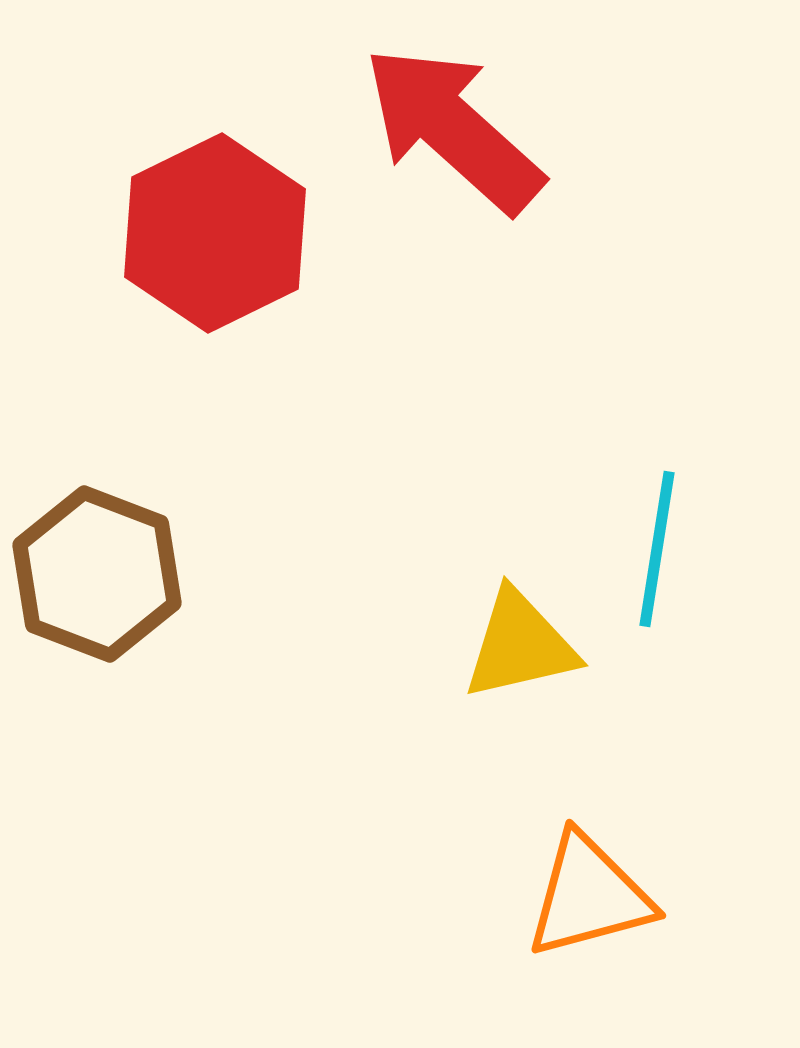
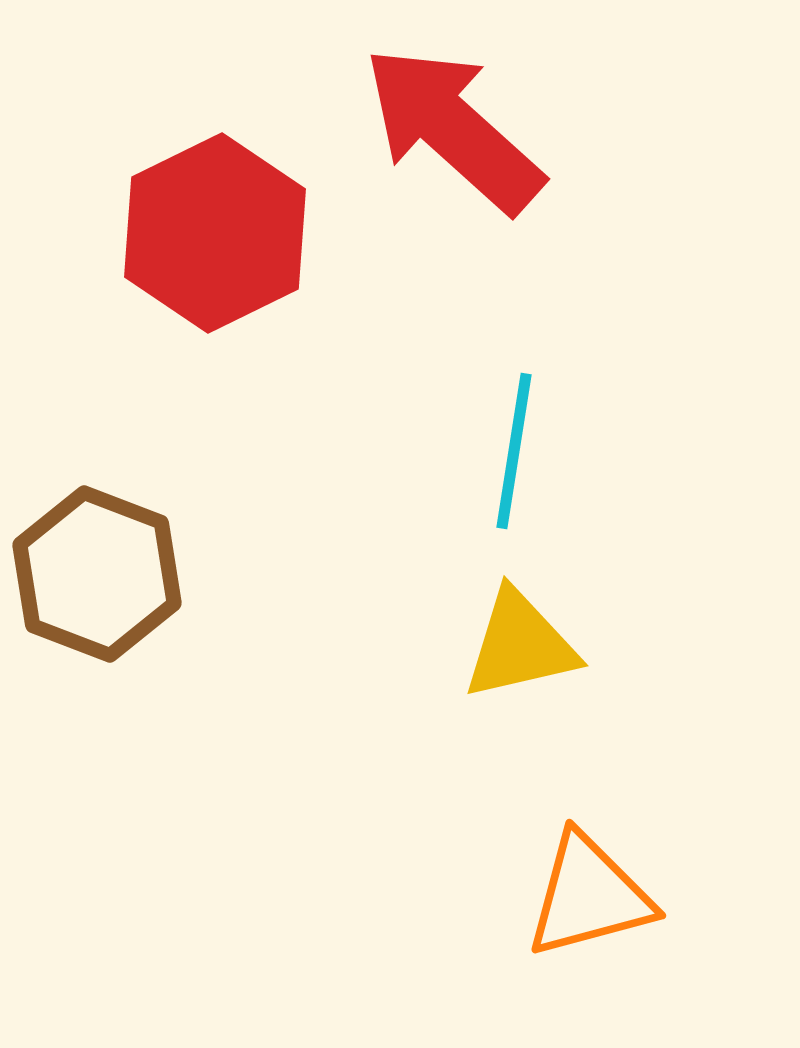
cyan line: moved 143 px left, 98 px up
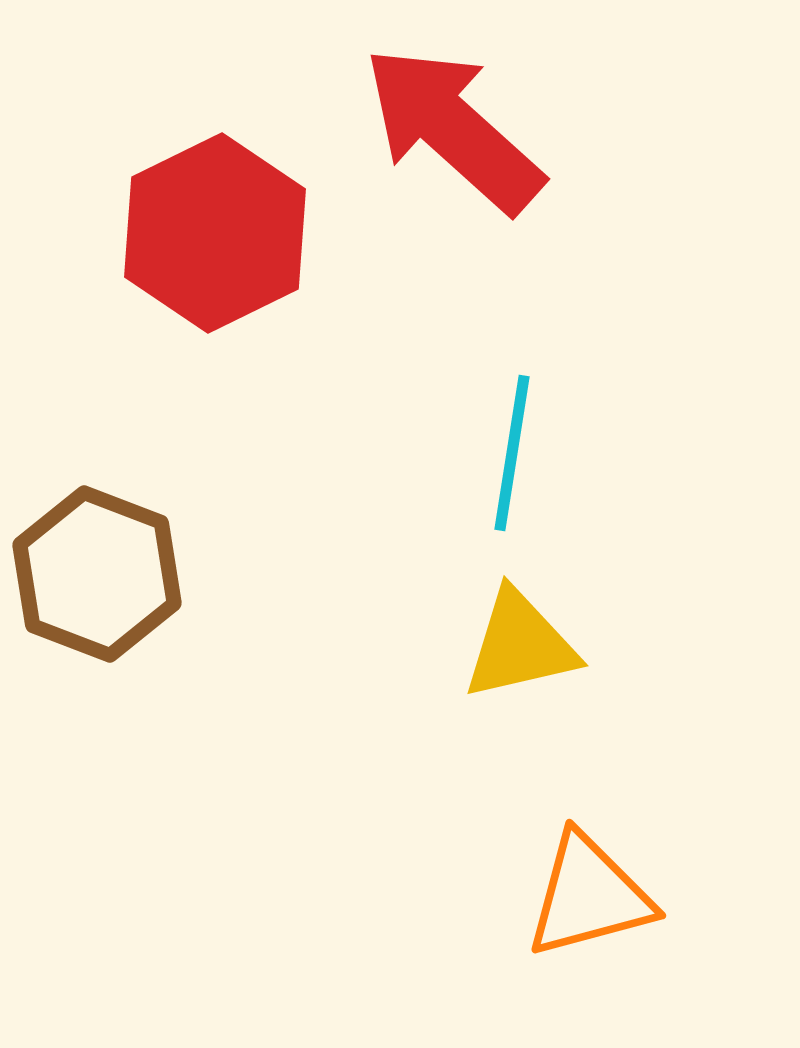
cyan line: moved 2 px left, 2 px down
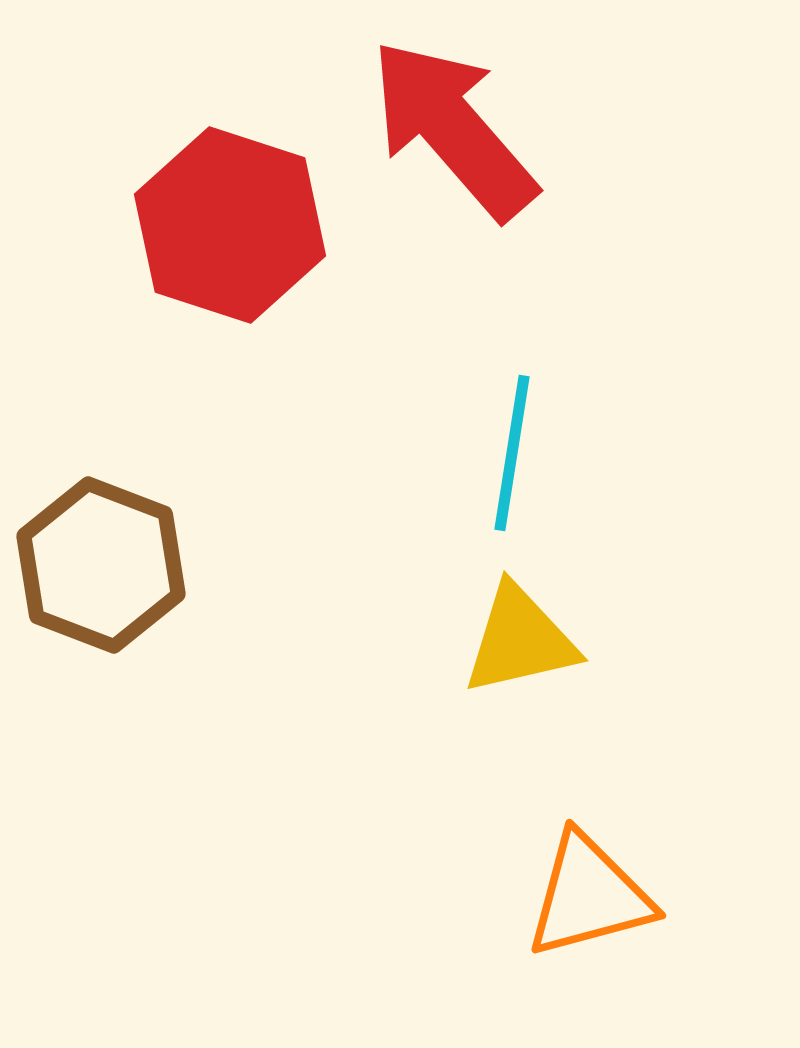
red arrow: rotated 7 degrees clockwise
red hexagon: moved 15 px right, 8 px up; rotated 16 degrees counterclockwise
brown hexagon: moved 4 px right, 9 px up
yellow triangle: moved 5 px up
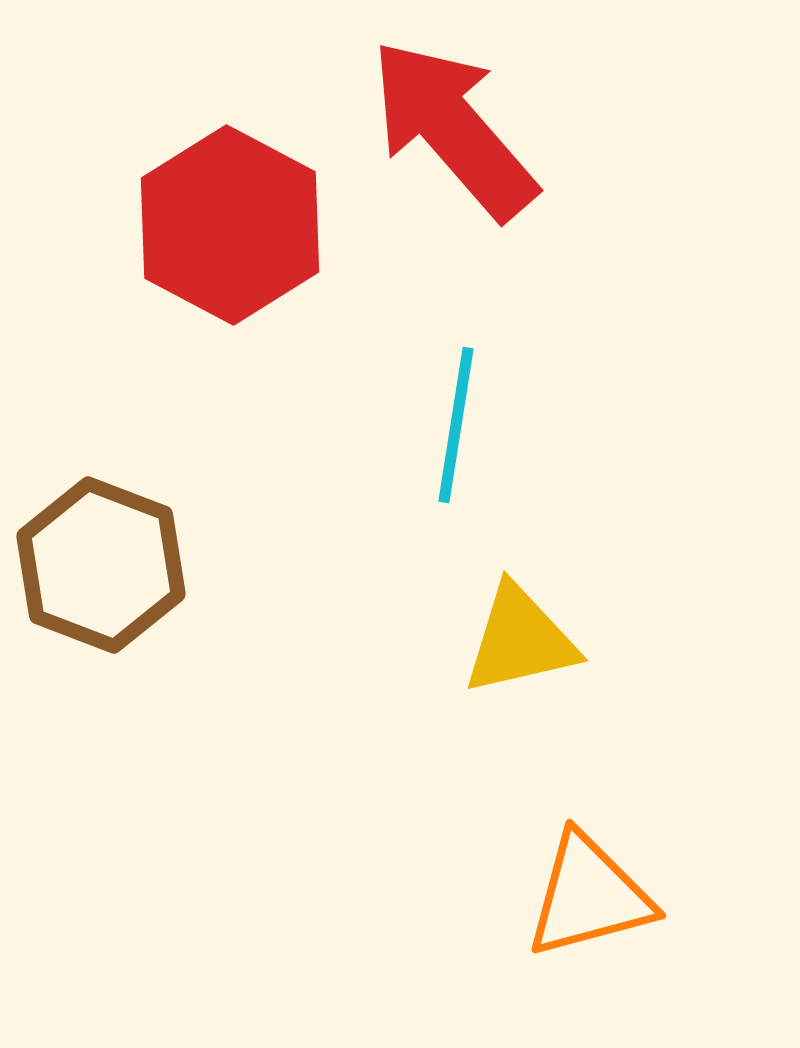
red hexagon: rotated 10 degrees clockwise
cyan line: moved 56 px left, 28 px up
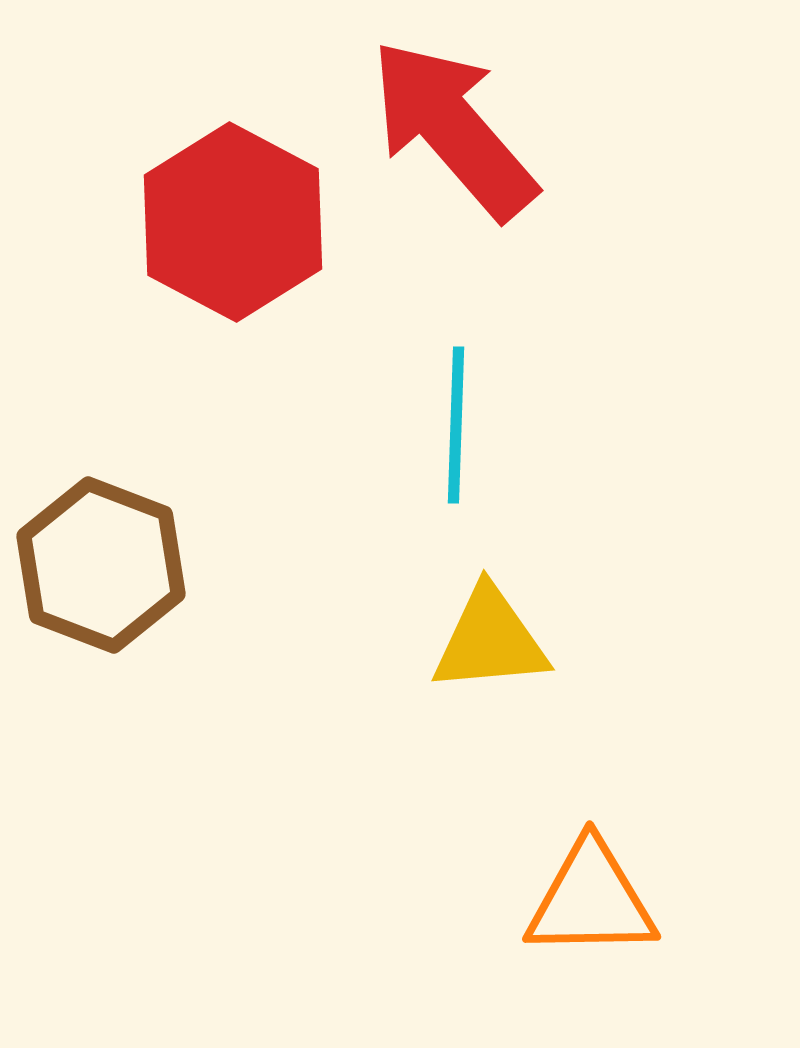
red hexagon: moved 3 px right, 3 px up
cyan line: rotated 7 degrees counterclockwise
yellow triangle: moved 30 px left; rotated 8 degrees clockwise
orange triangle: moved 2 px right, 4 px down; rotated 14 degrees clockwise
